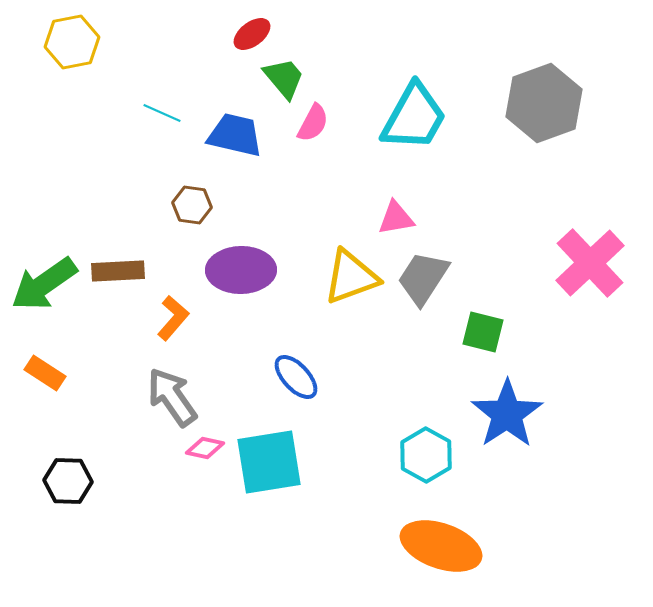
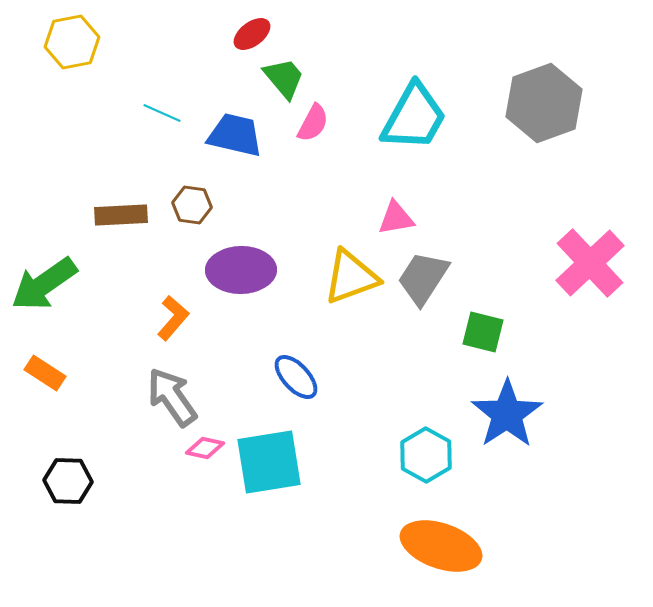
brown rectangle: moved 3 px right, 56 px up
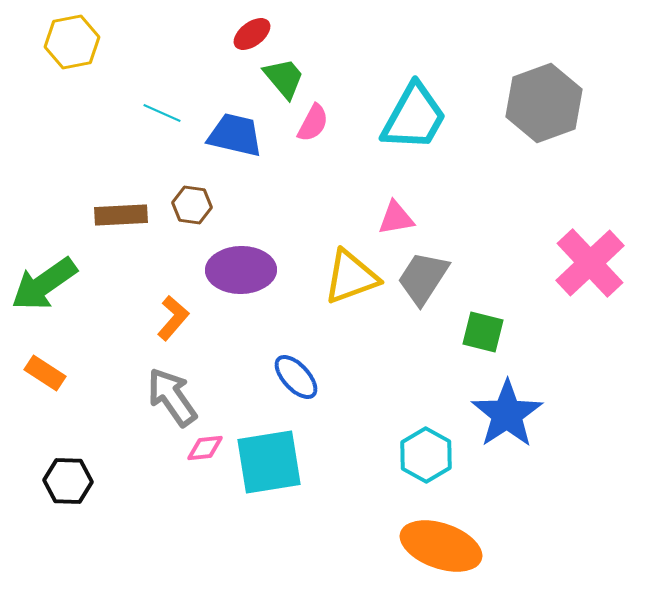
pink diamond: rotated 18 degrees counterclockwise
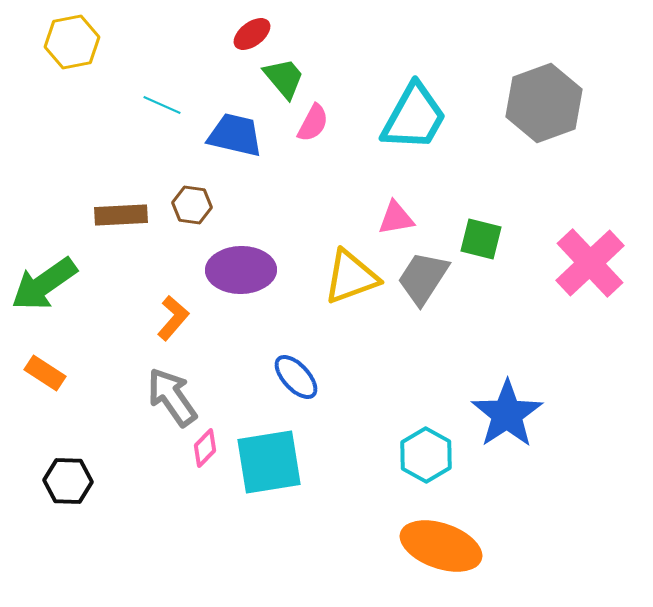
cyan line: moved 8 px up
green square: moved 2 px left, 93 px up
pink diamond: rotated 39 degrees counterclockwise
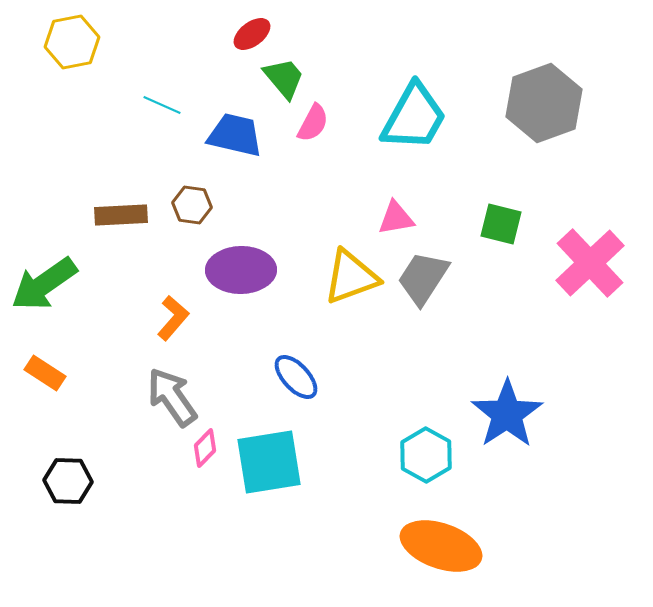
green square: moved 20 px right, 15 px up
